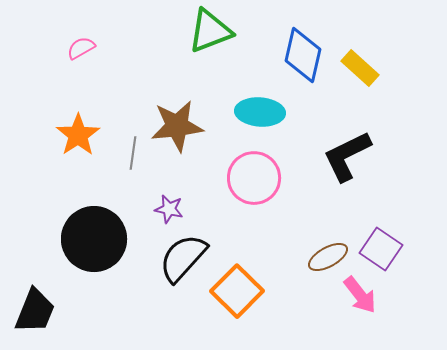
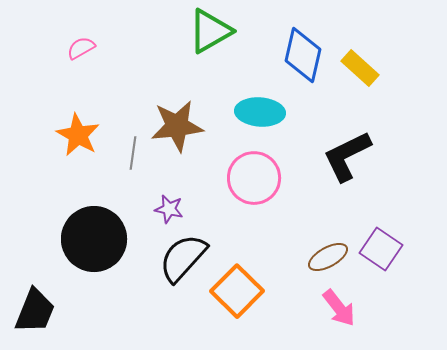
green triangle: rotated 9 degrees counterclockwise
orange star: rotated 9 degrees counterclockwise
pink arrow: moved 21 px left, 13 px down
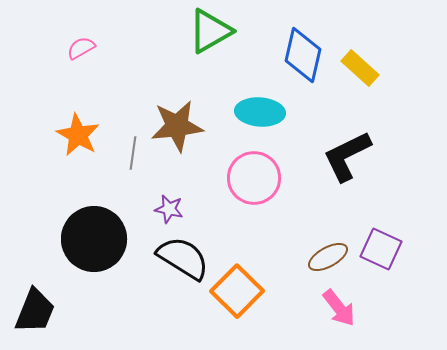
purple square: rotated 9 degrees counterclockwise
black semicircle: rotated 80 degrees clockwise
